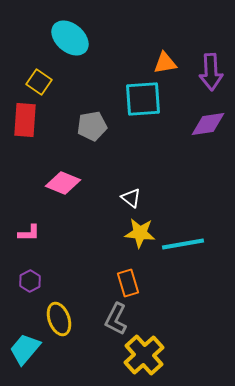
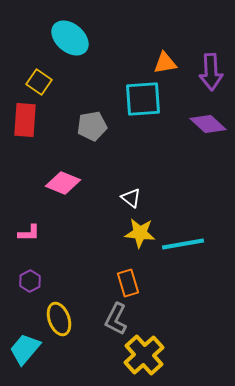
purple diamond: rotated 51 degrees clockwise
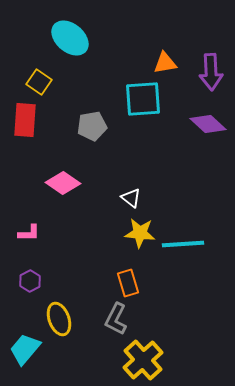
pink diamond: rotated 12 degrees clockwise
cyan line: rotated 6 degrees clockwise
yellow cross: moved 1 px left, 5 px down
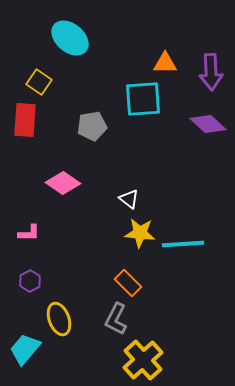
orange triangle: rotated 10 degrees clockwise
white triangle: moved 2 px left, 1 px down
orange rectangle: rotated 28 degrees counterclockwise
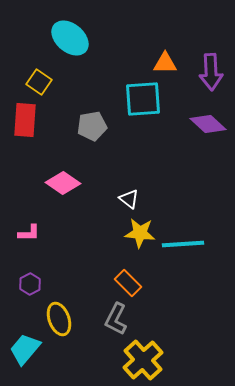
purple hexagon: moved 3 px down
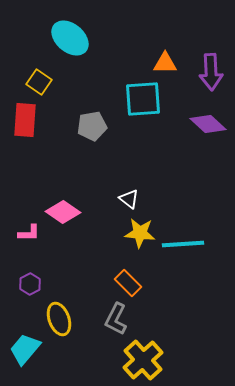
pink diamond: moved 29 px down
